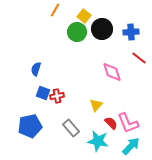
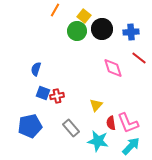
green circle: moved 1 px up
pink diamond: moved 1 px right, 4 px up
red semicircle: rotated 144 degrees counterclockwise
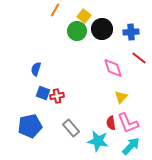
yellow triangle: moved 25 px right, 8 px up
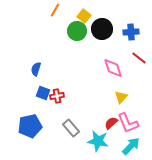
red semicircle: rotated 56 degrees clockwise
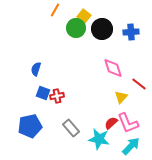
green circle: moved 1 px left, 3 px up
red line: moved 26 px down
cyan star: moved 1 px right, 2 px up
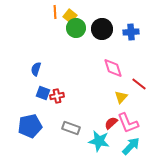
orange line: moved 2 px down; rotated 32 degrees counterclockwise
yellow square: moved 14 px left
gray rectangle: rotated 30 degrees counterclockwise
cyan star: moved 2 px down
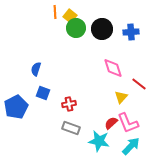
red cross: moved 12 px right, 8 px down
blue pentagon: moved 14 px left, 19 px up; rotated 15 degrees counterclockwise
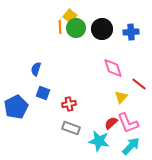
orange line: moved 5 px right, 15 px down
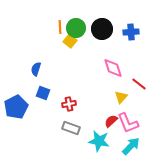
yellow square: moved 25 px down
red semicircle: moved 2 px up
